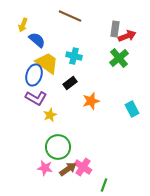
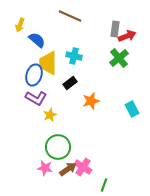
yellow arrow: moved 3 px left
yellow trapezoid: moved 1 px right; rotated 125 degrees counterclockwise
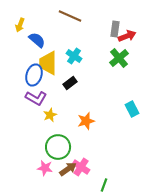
cyan cross: rotated 21 degrees clockwise
orange star: moved 5 px left, 20 px down
pink cross: moved 2 px left
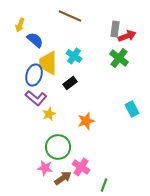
blue semicircle: moved 2 px left
green cross: rotated 12 degrees counterclockwise
purple L-shape: rotated 10 degrees clockwise
yellow star: moved 1 px left, 1 px up
brown arrow: moved 5 px left, 9 px down
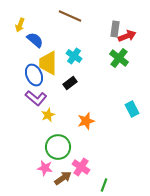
blue ellipse: rotated 40 degrees counterclockwise
yellow star: moved 1 px left, 1 px down
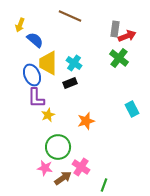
cyan cross: moved 7 px down
blue ellipse: moved 2 px left
black rectangle: rotated 16 degrees clockwise
purple L-shape: rotated 50 degrees clockwise
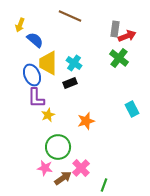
pink cross: moved 1 px down; rotated 12 degrees clockwise
